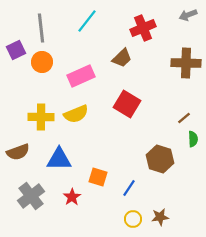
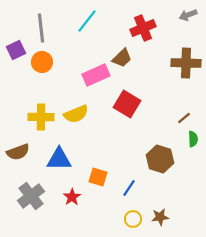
pink rectangle: moved 15 px right, 1 px up
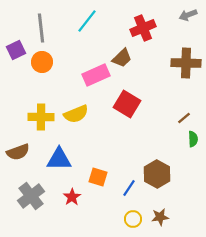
brown hexagon: moved 3 px left, 15 px down; rotated 12 degrees clockwise
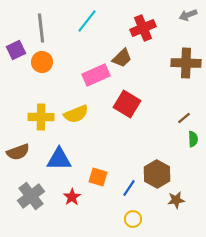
brown star: moved 16 px right, 17 px up
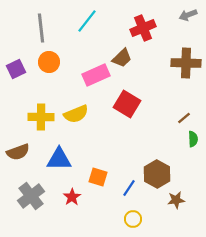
purple square: moved 19 px down
orange circle: moved 7 px right
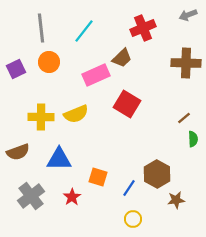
cyan line: moved 3 px left, 10 px down
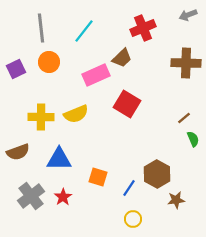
green semicircle: rotated 21 degrees counterclockwise
red star: moved 9 px left
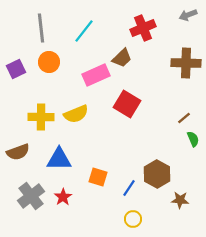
brown star: moved 4 px right; rotated 12 degrees clockwise
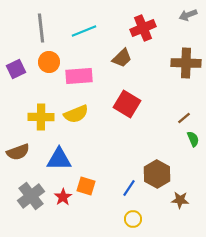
cyan line: rotated 30 degrees clockwise
pink rectangle: moved 17 px left, 1 px down; rotated 20 degrees clockwise
orange square: moved 12 px left, 9 px down
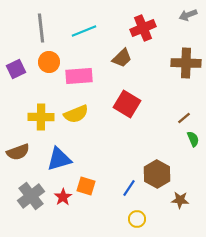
blue triangle: rotated 16 degrees counterclockwise
yellow circle: moved 4 px right
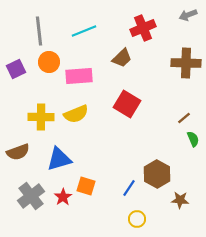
gray line: moved 2 px left, 3 px down
